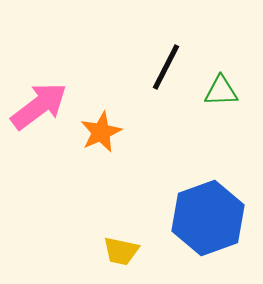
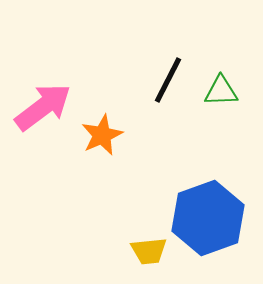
black line: moved 2 px right, 13 px down
pink arrow: moved 4 px right, 1 px down
orange star: moved 1 px right, 3 px down
yellow trapezoid: moved 28 px right; rotated 18 degrees counterclockwise
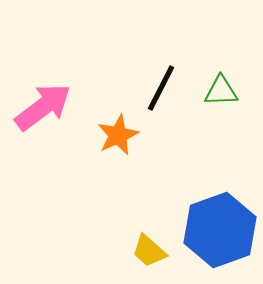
black line: moved 7 px left, 8 px down
orange star: moved 16 px right
blue hexagon: moved 12 px right, 12 px down
yellow trapezoid: rotated 48 degrees clockwise
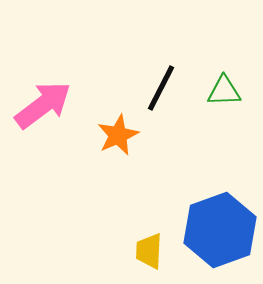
green triangle: moved 3 px right
pink arrow: moved 2 px up
yellow trapezoid: rotated 51 degrees clockwise
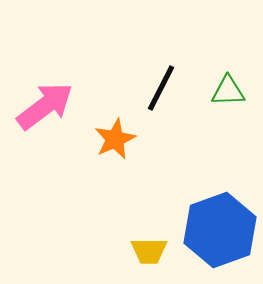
green triangle: moved 4 px right
pink arrow: moved 2 px right, 1 px down
orange star: moved 3 px left, 4 px down
yellow trapezoid: rotated 93 degrees counterclockwise
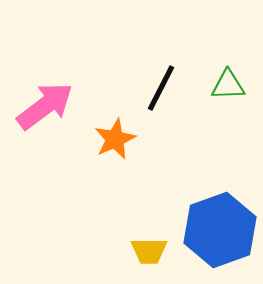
green triangle: moved 6 px up
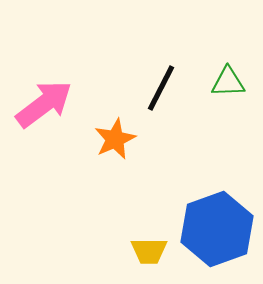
green triangle: moved 3 px up
pink arrow: moved 1 px left, 2 px up
blue hexagon: moved 3 px left, 1 px up
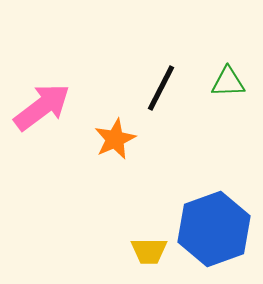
pink arrow: moved 2 px left, 3 px down
blue hexagon: moved 3 px left
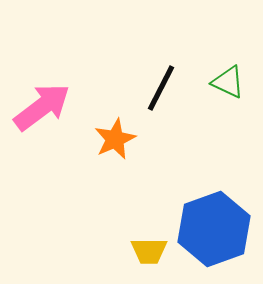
green triangle: rotated 27 degrees clockwise
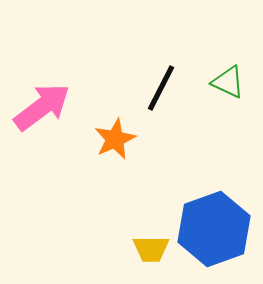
yellow trapezoid: moved 2 px right, 2 px up
